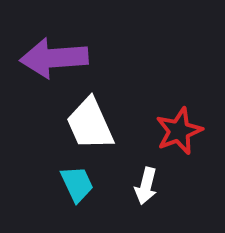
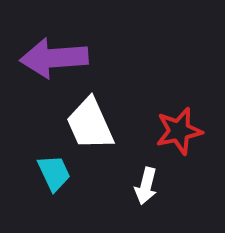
red star: rotated 9 degrees clockwise
cyan trapezoid: moved 23 px left, 11 px up
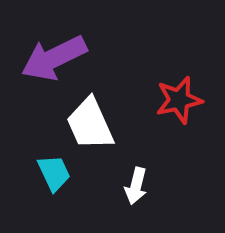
purple arrow: rotated 22 degrees counterclockwise
red star: moved 31 px up
white arrow: moved 10 px left
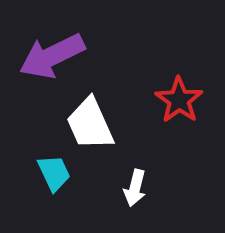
purple arrow: moved 2 px left, 2 px up
red star: rotated 24 degrees counterclockwise
white arrow: moved 1 px left, 2 px down
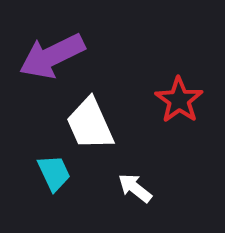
white arrow: rotated 114 degrees clockwise
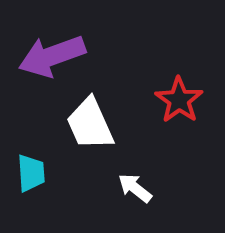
purple arrow: rotated 6 degrees clockwise
cyan trapezoid: moved 23 px left; rotated 21 degrees clockwise
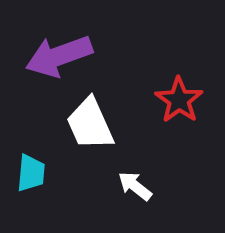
purple arrow: moved 7 px right
cyan trapezoid: rotated 9 degrees clockwise
white arrow: moved 2 px up
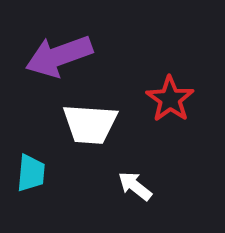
red star: moved 9 px left, 1 px up
white trapezoid: rotated 62 degrees counterclockwise
